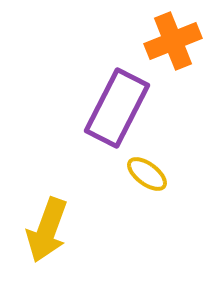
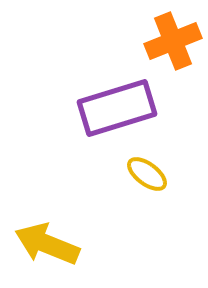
purple rectangle: rotated 46 degrees clockwise
yellow arrow: moved 14 px down; rotated 92 degrees clockwise
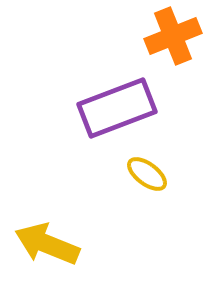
orange cross: moved 5 px up
purple rectangle: rotated 4 degrees counterclockwise
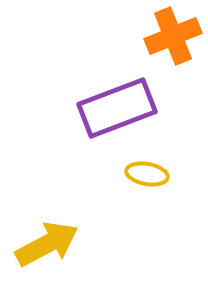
yellow ellipse: rotated 27 degrees counterclockwise
yellow arrow: rotated 130 degrees clockwise
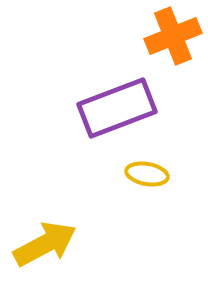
yellow arrow: moved 2 px left
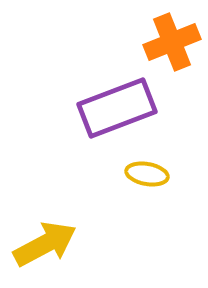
orange cross: moved 1 px left, 6 px down
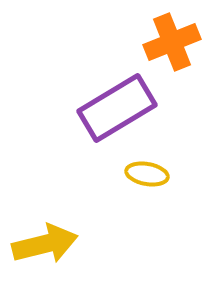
purple rectangle: rotated 10 degrees counterclockwise
yellow arrow: rotated 14 degrees clockwise
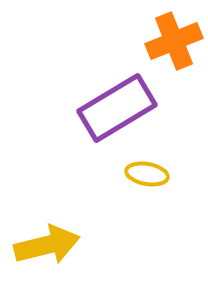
orange cross: moved 2 px right, 1 px up
yellow arrow: moved 2 px right, 1 px down
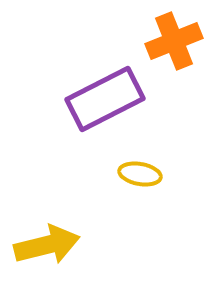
purple rectangle: moved 12 px left, 9 px up; rotated 4 degrees clockwise
yellow ellipse: moved 7 px left
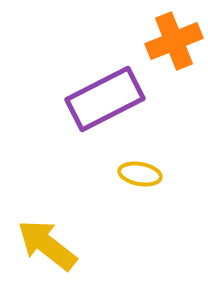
yellow arrow: rotated 128 degrees counterclockwise
